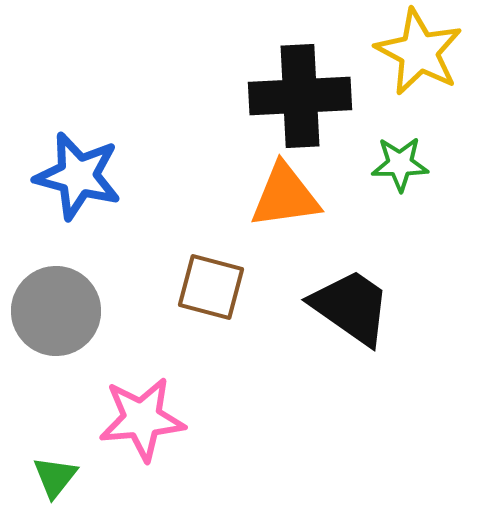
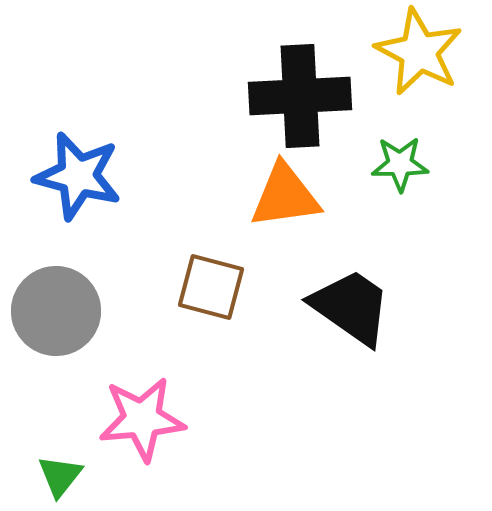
green triangle: moved 5 px right, 1 px up
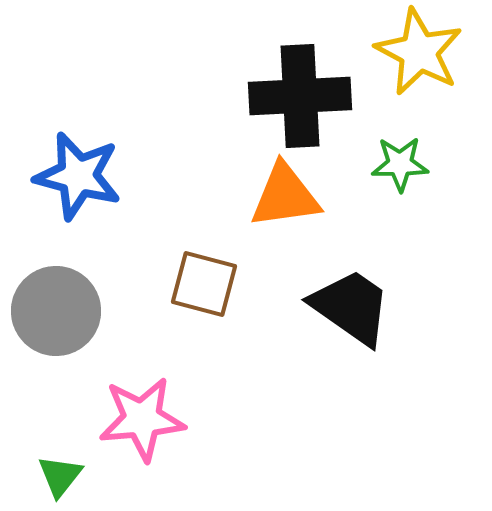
brown square: moved 7 px left, 3 px up
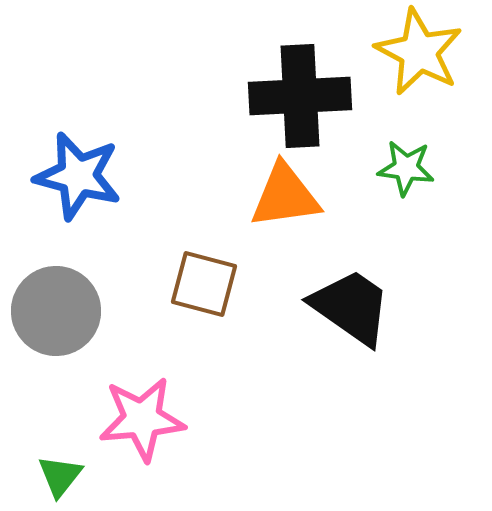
green star: moved 6 px right, 4 px down; rotated 8 degrees clockwise
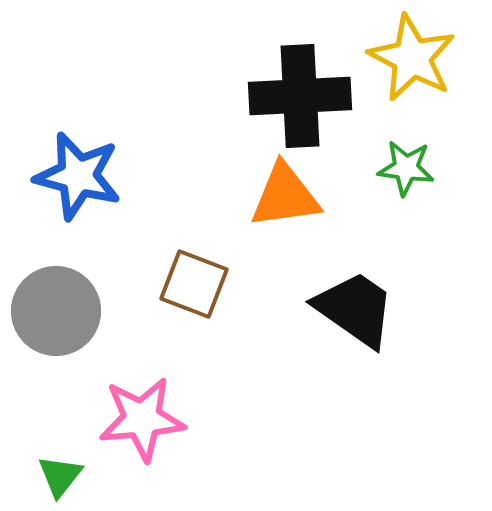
yellow star: moved 7 px left, 6 px down
brown square: moved 10 px left; rotated 6 degrees clockwise
black trapezoid: moved 4 px right, 2 px down
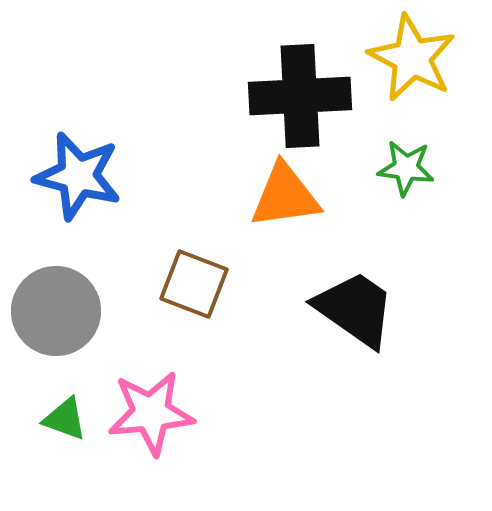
pink star: moved 9 px right, 6 px up
green triangle: moved 5 px right, 57 px up; rotated 48 degrees counterclockwise
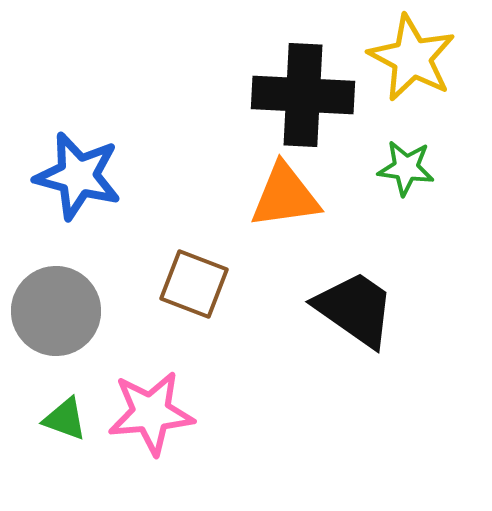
black cross: moved 3 px right, 1 px up; rotated 6 degrees clockwise
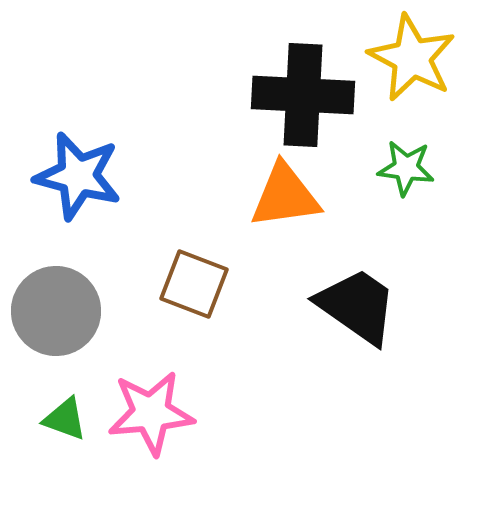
black trapezoid: moved 2 px right, 3 px up
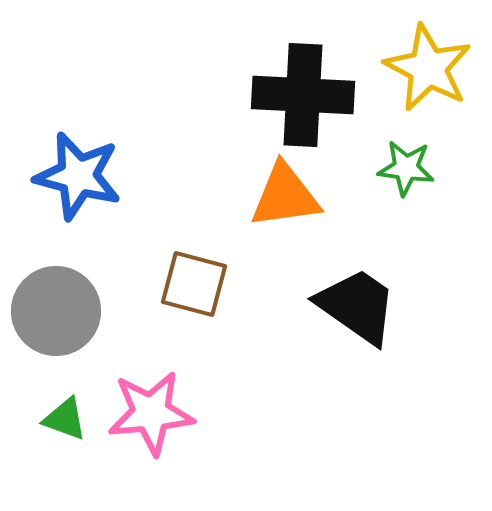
yellow star: moved 16 px right, 10 px down
brown square: rotated 6 degrees counterclockwise
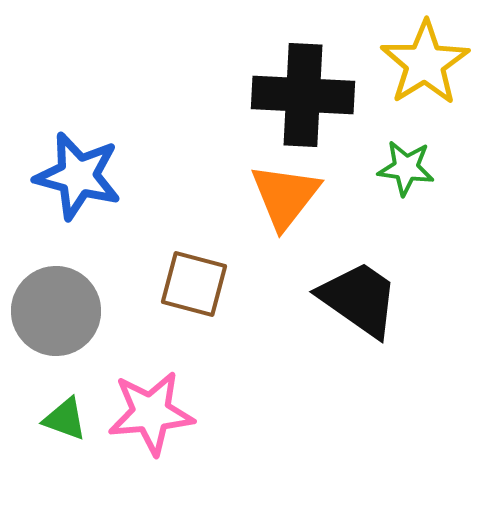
yellow star: moved 3 px left, 5 px up; rotated 12 degrees clockwise
orange triangle: rotated 44 degrees counterclockwise
black trapezoid: moved 2 px right, 7 px up
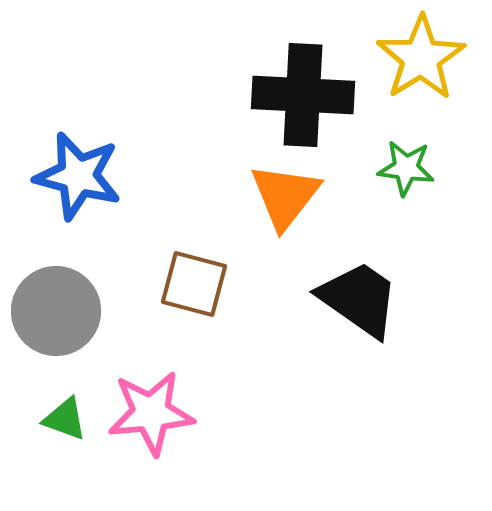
yellow star: moved 4 px left, 5 px up
